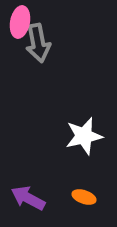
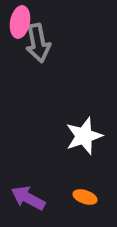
white star: rotated 6 degrees counterclockwise
orange ellipse: moved 1 px right
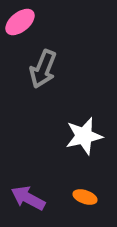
pink ellipse: rotated 40 degrees clockwise
gray arrow: moved 5 px right, 26 px down; rotated 33 degrees clockwise
white star: rotated 6 degrees clockwise
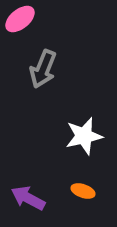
pink ellipse: moved 3 px up
orange ellipse: moved 2 px left, 6 px up
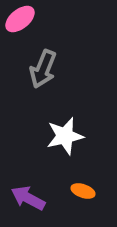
white star: moved 19 px left
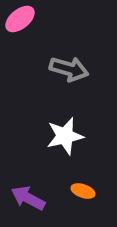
gray arrow: moved 26 px right; rotated 96 degrees counterclockwise
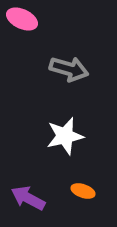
pink ellipse: moved 2 px right; rotated 64 degrees clockwise
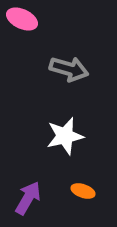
purple arrow: rotated 92 degrees clockwise
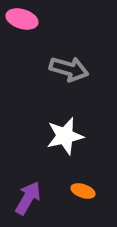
pink ellipse: rotated 8 degrees counterclockwise
